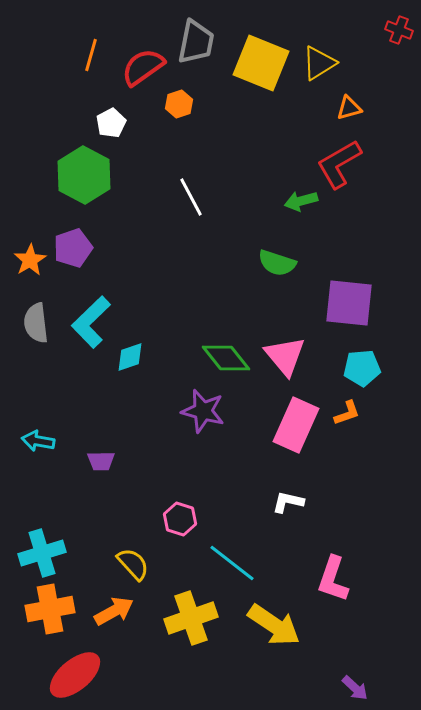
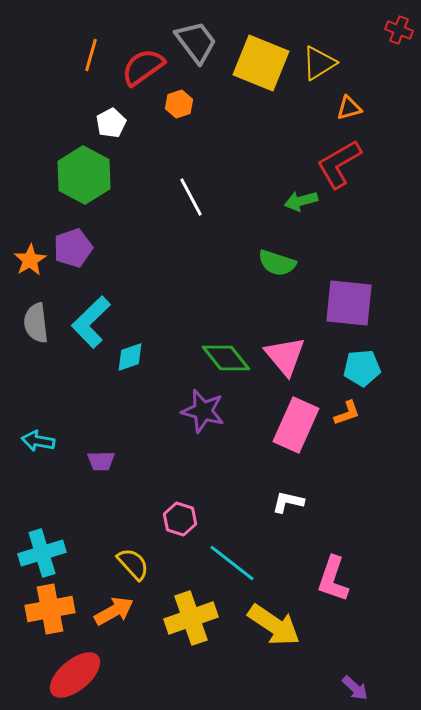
gray trapezoid: rotated 48 degrees counterclockwise
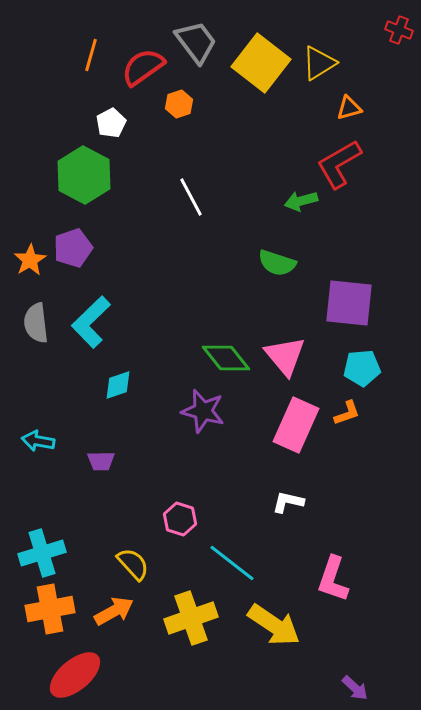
yellow square: rotated 16 degrees clockwise
cyan diamond: moved 12 px left, 28 px down
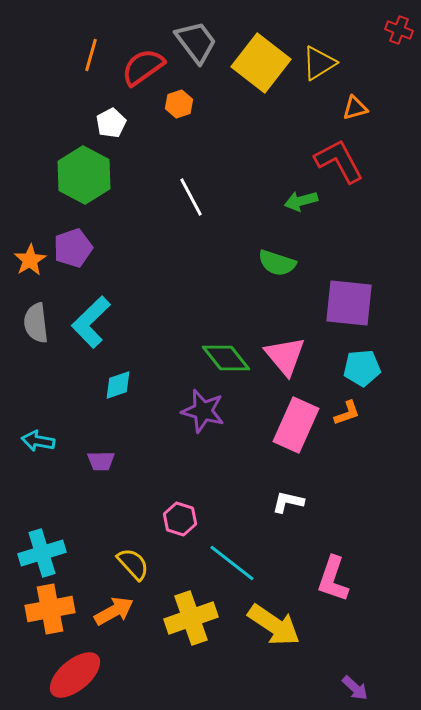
orange triangle: moved 6 px right
red L-shape: moved 3 px up; rotated 92 degrees clockwise
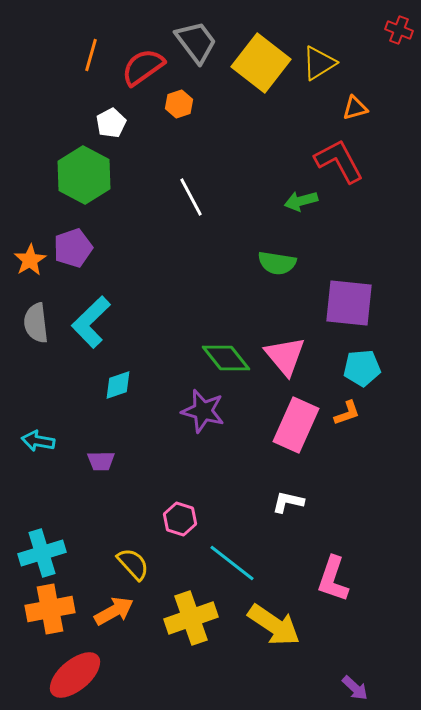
green semicircle: rotated 9 degrees counterclockwise
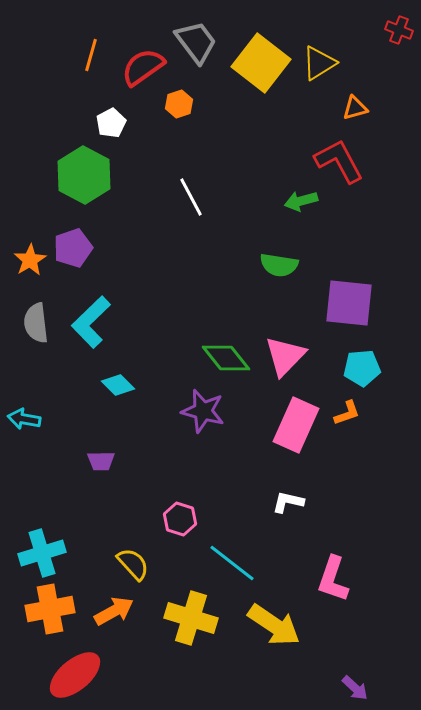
green semicircle: moved 2 px right, 2 px down
pink triangle: rotated 24 degrees clockwise
cyan diamond: rotated 64 degrees clockwise
cyan arrow: moved 14 px left, 22 px up
yellow cross: rotated 36 degrees clockwise
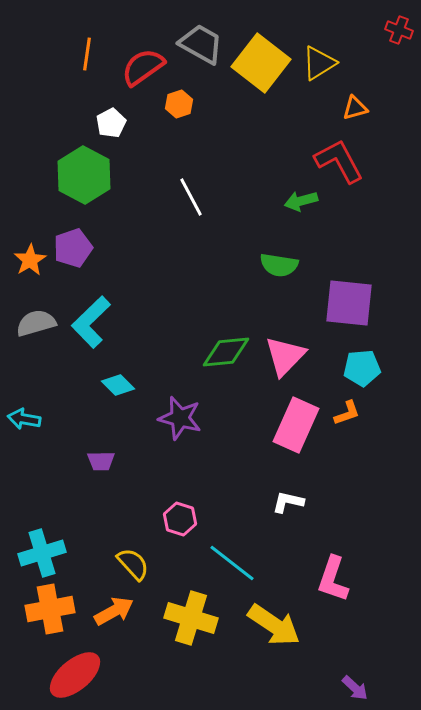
gray trapezoid: moved 5 px right, 2 px down; rotated 24 degrees counterclockwise
orange line: moved 4 px left, 1 px up; rotated 8 degrees counterclockwise
gray semicircle: rotated 81 degrees clockwise
green diamond: moved 6 px up; rotated 57 degrees counterclockwise
purple star: moved 23 px left, 7 px down
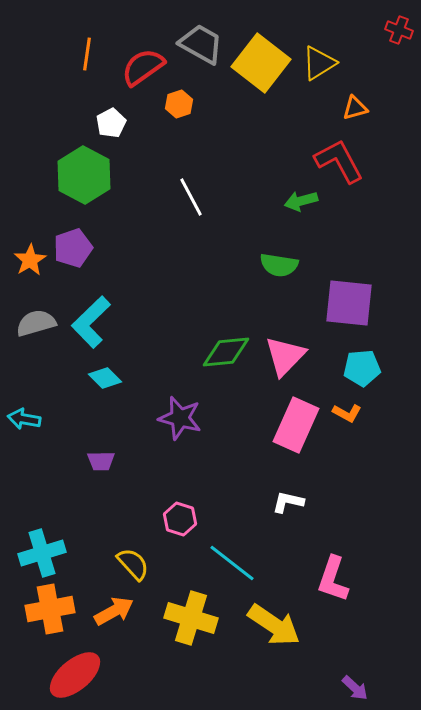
cyan diamond: moved 13 px left, 7 px up
orange L-shape: rotated 48 degrees clockwise
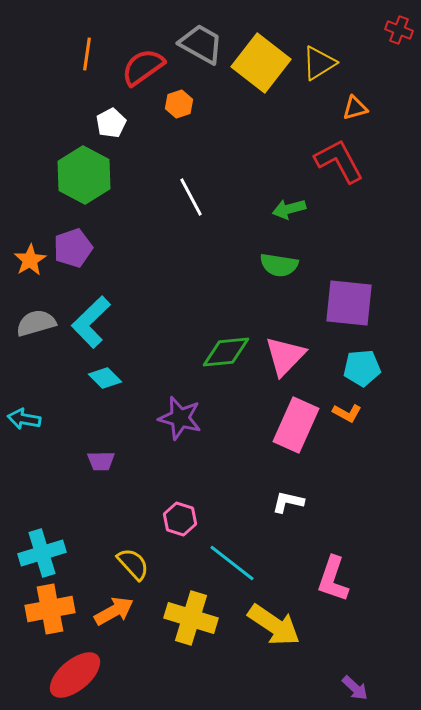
green arrow: moved 12 px left, 8 px down
